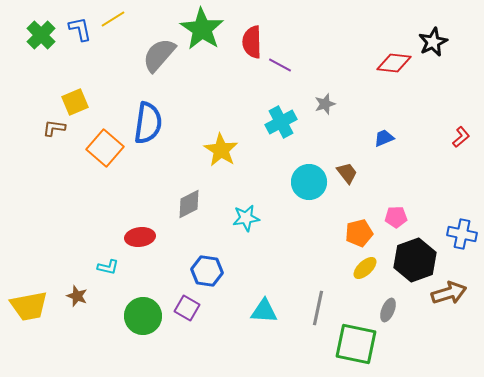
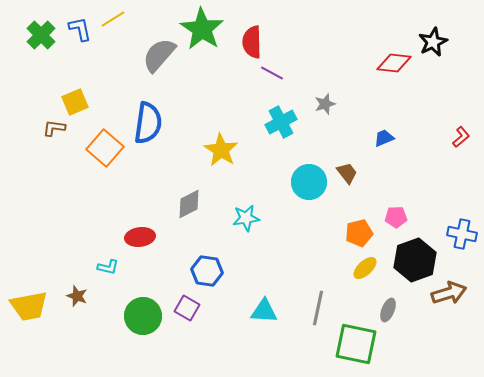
purple line: moved 8 px left, 8 px down
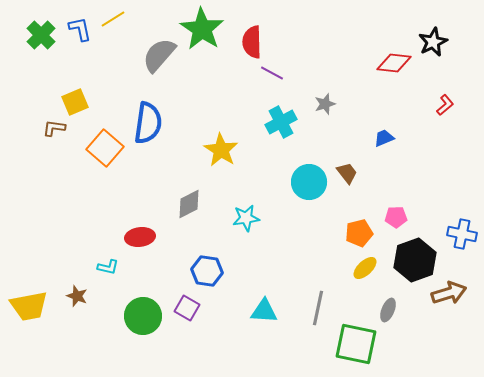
red L-shape: moved 16 px left, 32 px up
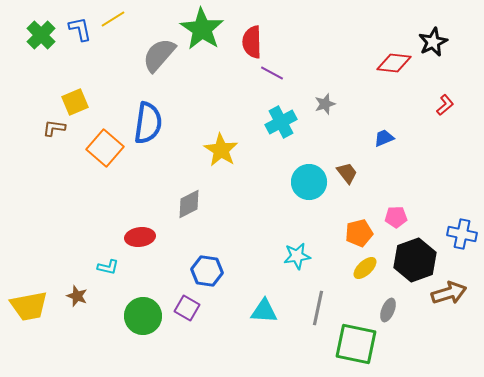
cyan star: moved 51 px right, 38 px down
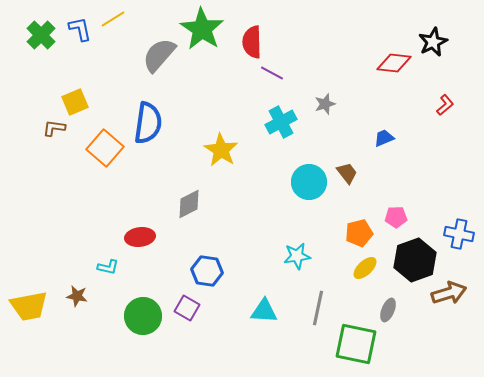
blue cross: moved 3 px left
brown star: rotated 10 degrees counterclockwise
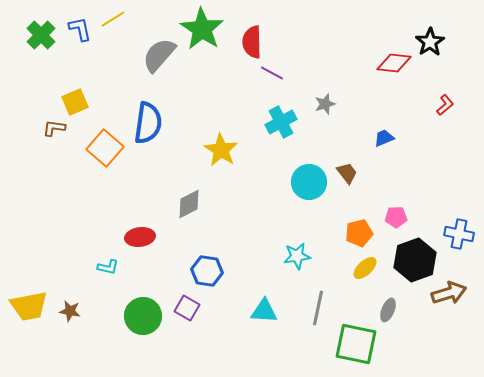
black star: moved 3 px left; rotated 8 degrees counterclockwise
brown star: moved 7 px left, 15 px down
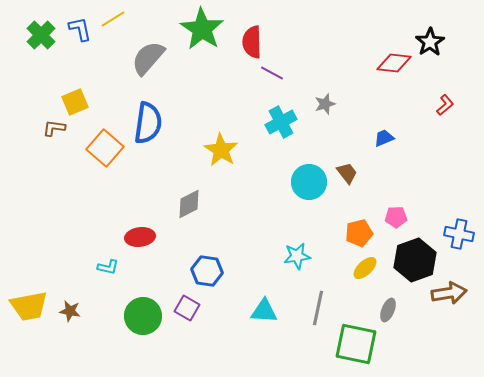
gray semicircle: moved 11 px left, 3 px down
brown arrow: rotated 8 degrees clockwise
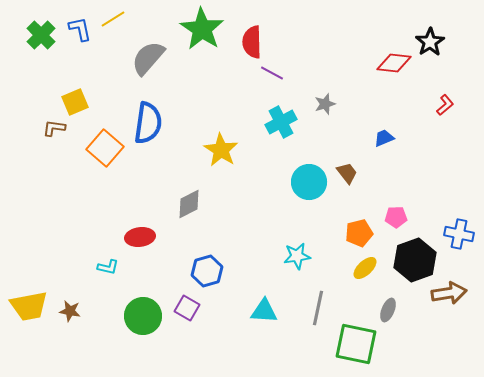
blue hexagon: rotated 24 degrees counterclockwise
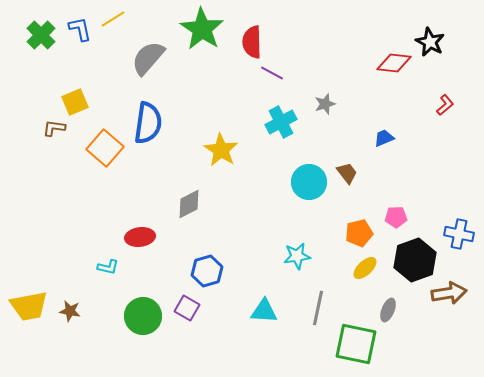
black star: rotated 12 degrees counterclockwise
